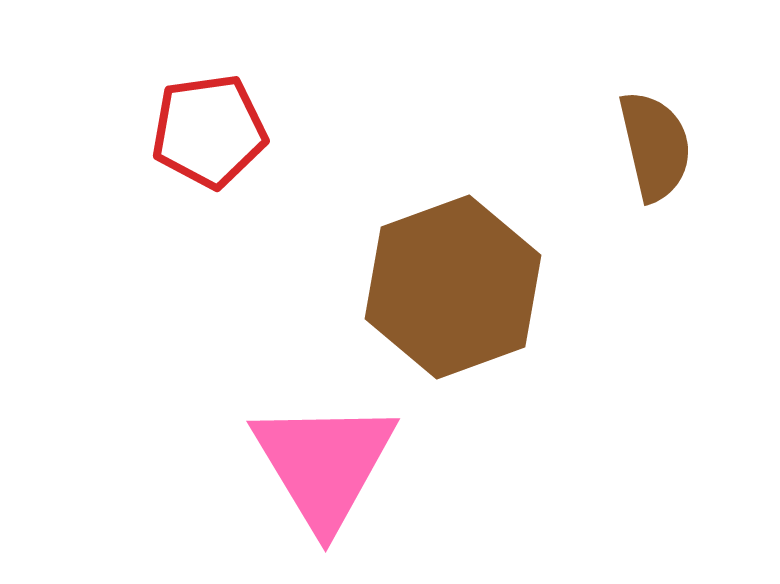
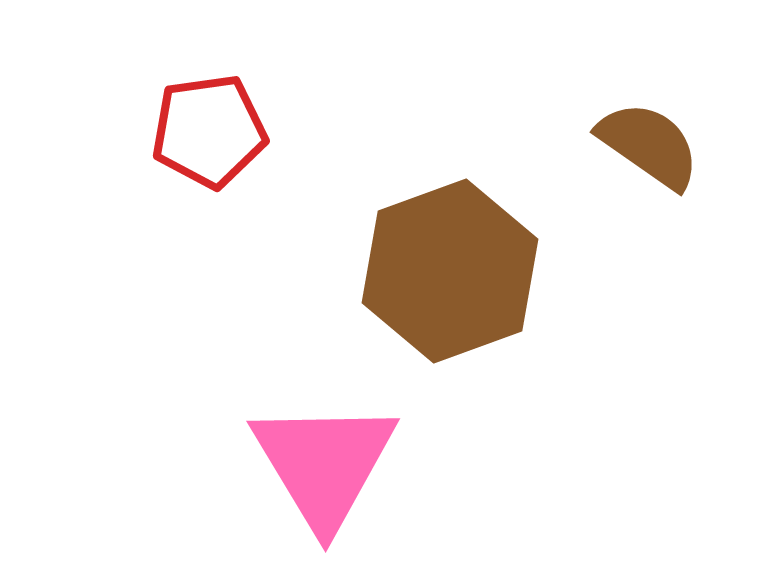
brown semicircle: moved 6 px left, 1 px up; rotated 42 degrees counterclockwise
brown hexagon: moved 3 px left, 16 px up
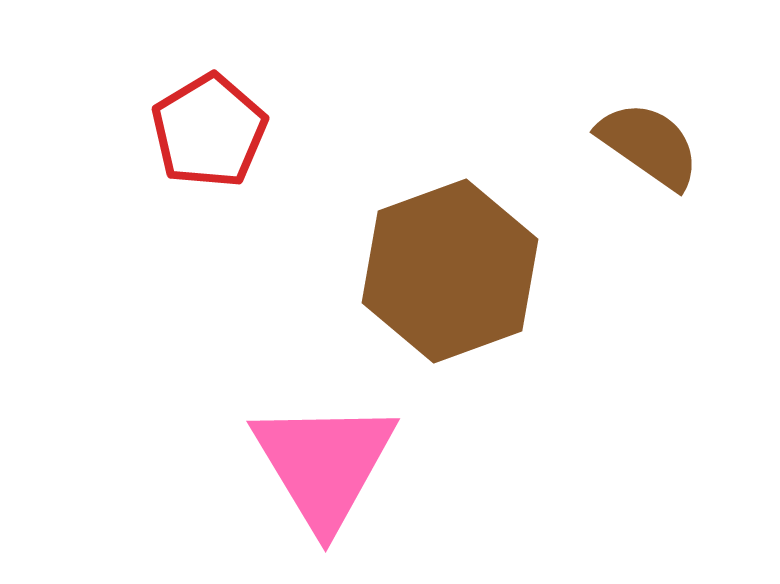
red pentagon: rotated 23 degrees counterclockwise
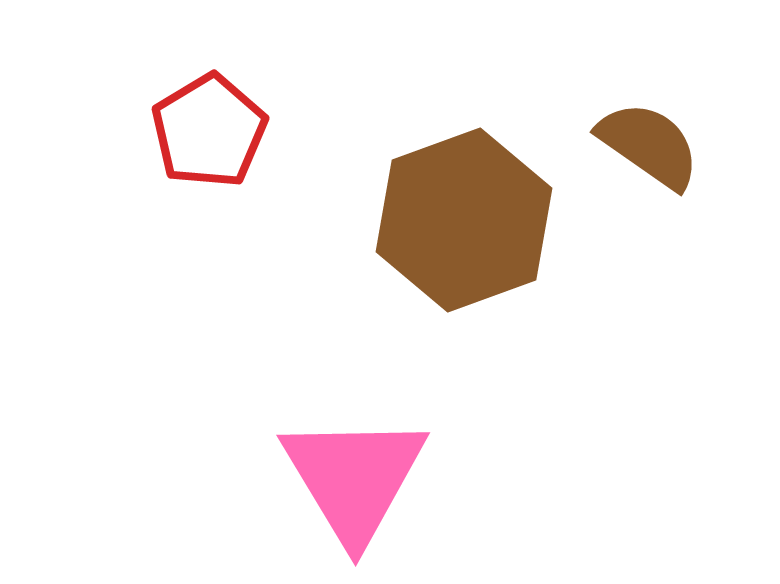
brown hexagon: moved 14 px right, 51 px up
pink triangle: moved 30 px right, 14 px down
